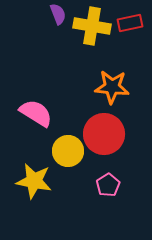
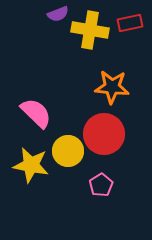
purple semicircle: rotated 90 degrees clockwise
yellow cross: moved 2 px left, 4 px down
pink semicircle: rotated 12 degrees clockwise
yellow star: moved 3 px left, 16 px up
pink pentagon: moved 7 px left
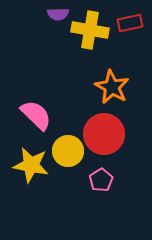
purple semicircle: rotated 20 degrees clockwise
orange star: rotated 24 degrees clockwise
pink semicircle: moved 2 px down
pink pentagon: moved 5 px up
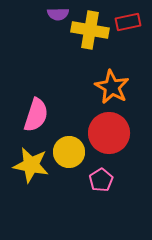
red rectangle: moved 2 px left, 1 px up
pink semicircle: rotated 64 degrees clockwise
red circle: moved 5 px right, 1 px up
yellow circle: moved 1 px right, 1 px down
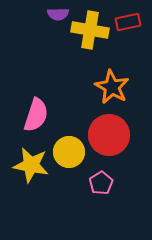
red circle: moved 2 px down
pink pentagon: moved 3 px down
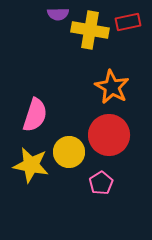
pink semicircle: moved 1 px left
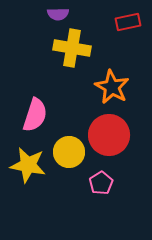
yellow cross: moved 18 px left, 18 px down
yellow star: moved 3 px left
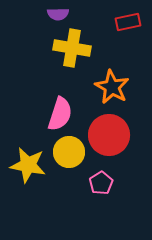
pink semicircle: moved 25 px right, 1 px up
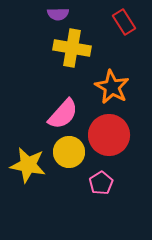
red rectangle: moved 4 px left; rotated 70 degrees clockwise
pink semicircle: moved 3 px right; rotated 24 degrees clockwise
